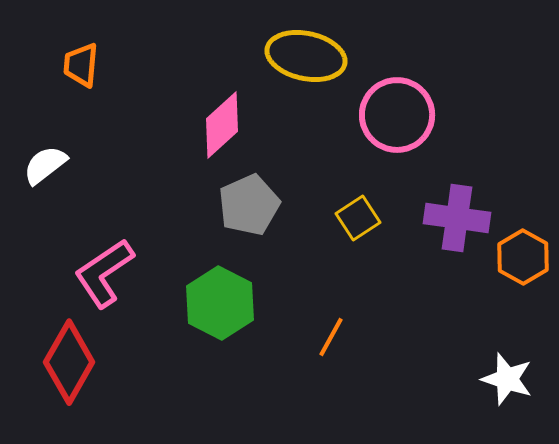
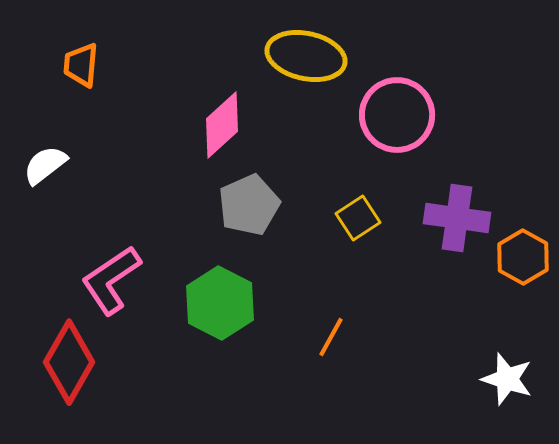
pink L-shape: moved 7 px right, 7 px down
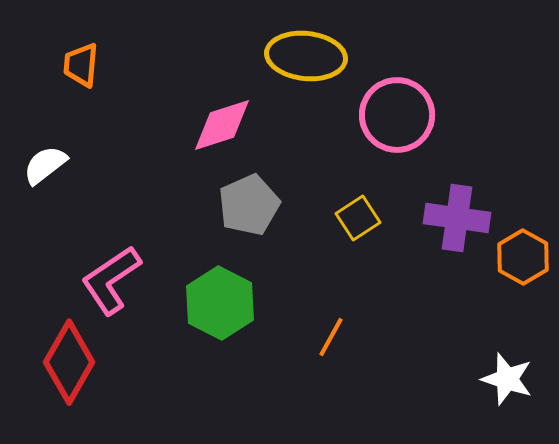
yellow ellipse: rotated 6 degrees counterclockwise
pink diamond: rotated 24 degrees clockwise
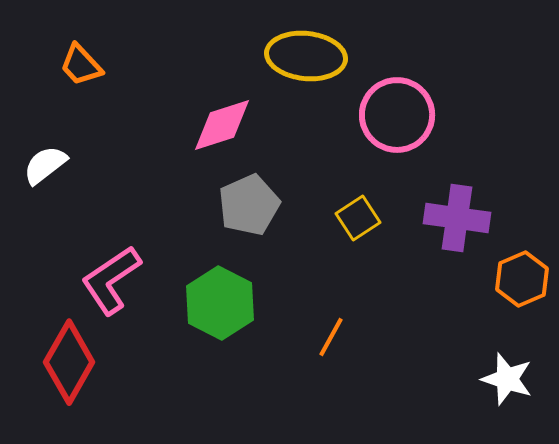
orange trapezoid: rotated 48 degrees counterclockwise
orange hexagon: moved 1 px left, 22 px down; rotated 8 degrees clockwise
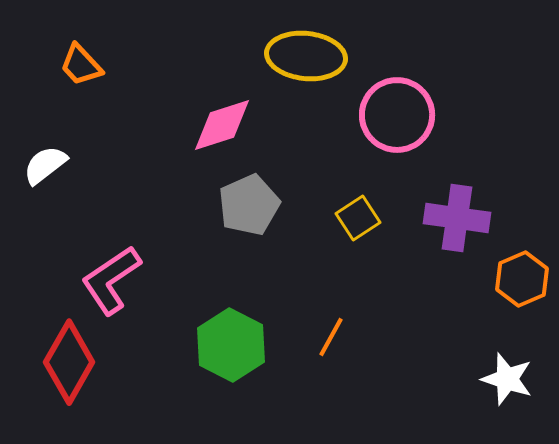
green hexagon: moved 11 px right, 42 px down
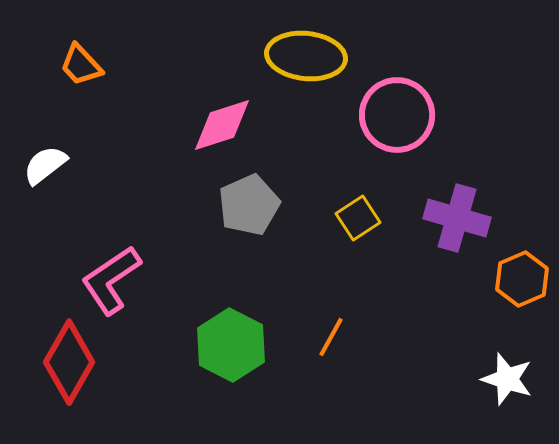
purple cross: rotated 8 degrees clockwise
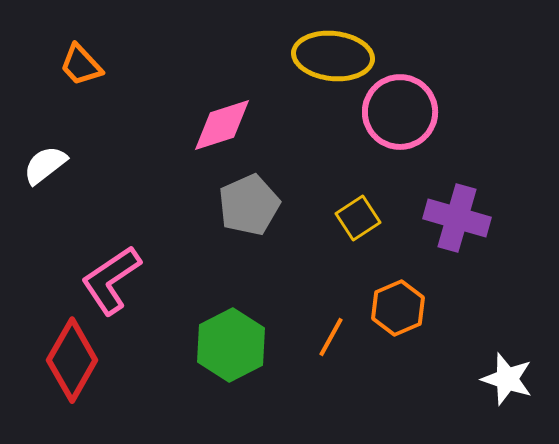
yellow ellipse: moved 27 px right
pink circle: moved 3 px right, 3 px up
orange hexagon: moved 124 px left, 29 px down
green hexagon: rotated 6 degrees clockwise
red diamond: moved 3 px right, 2 px up
